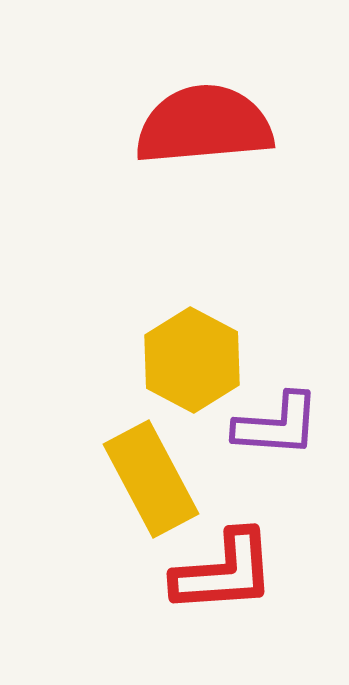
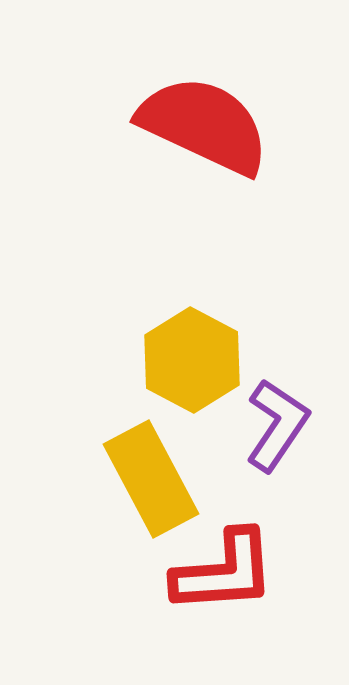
red semicircle: rotated 30 degrees clockwise
purple L-shape: rotated 60 degrees counterclockwise
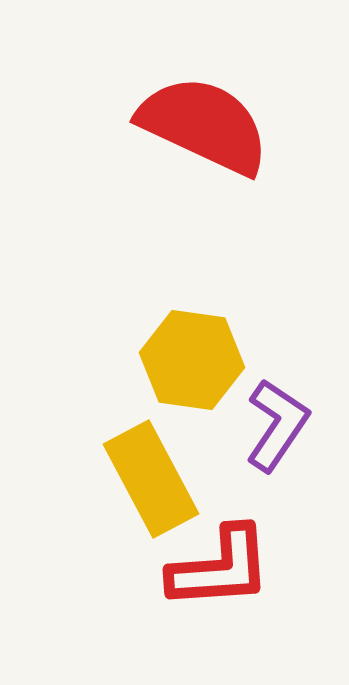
yellow hexagon: rotated 20 degrees counterclockwise
red L-shape: moved 4 px left, 4 px up
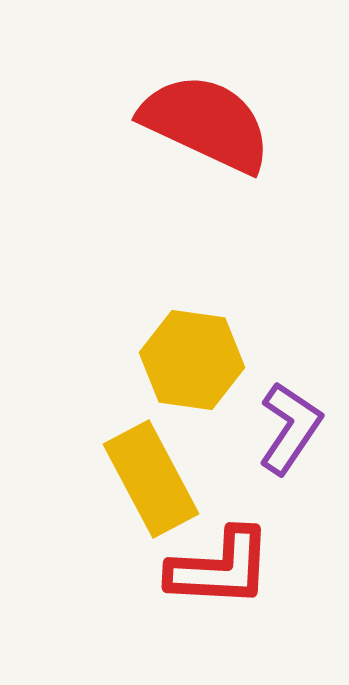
red semicircle: moved 2 px right, 2 px up
purple L-shape: moved 13 px right, 3 px down
red L-shape: rotated 7 degrees clockwise
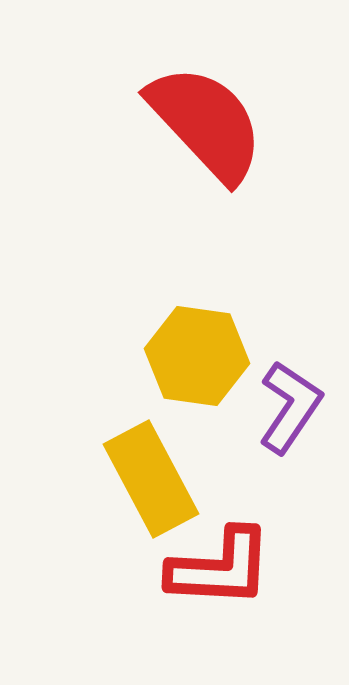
red semicircle: rotated 22 degrees clockwise
yellow hexagon: moved 5 px right, 4 px up
purple L-shape: moved 21 px up
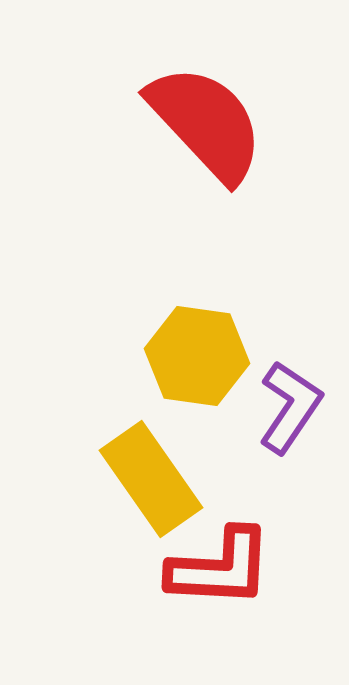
yellow rectangle: rotated 7 degrees counterclockwise
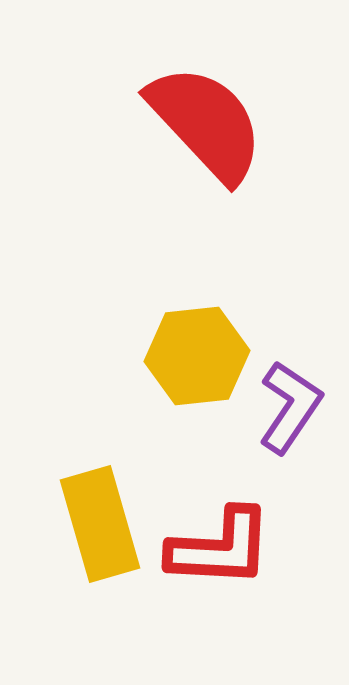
yellow hexagon: rotated 14 degrees counterclockwise
yellow rectangle: moved 51 px left, 45 px down; rotated 19 degrees clockwise
red L-shape: moved 20 px up
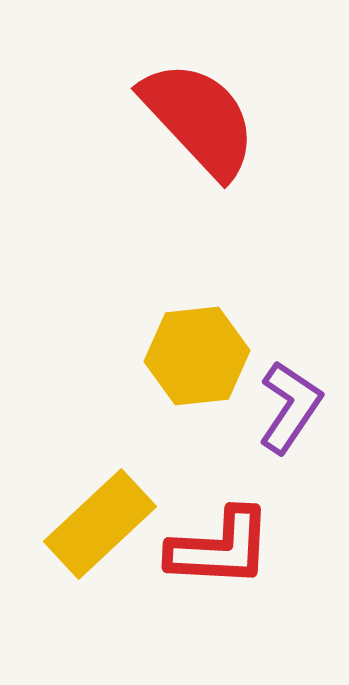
red semicircle: moved 7 px left, 4 px up
yellow rectangle: rotated 63 degrees clockwise
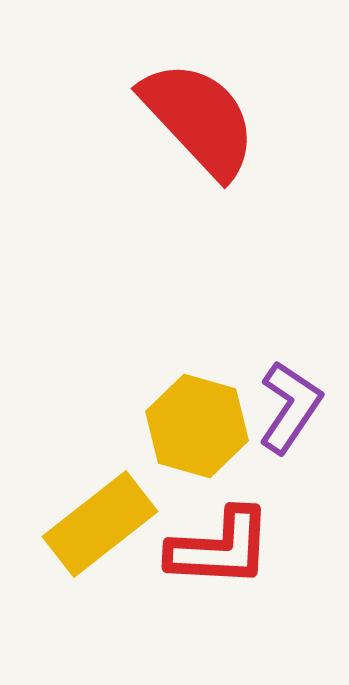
yellow hexagon: moved 70 px down; rotated 22 degrees clockwise
yellow rectangle: rotated 5 degrees clockwise
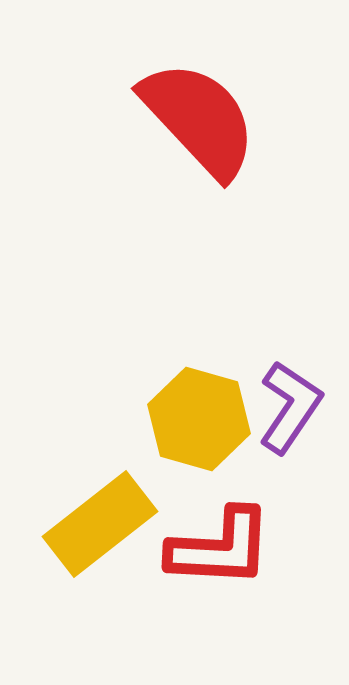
yellow hexagon: moved 2 px right, 7 px up
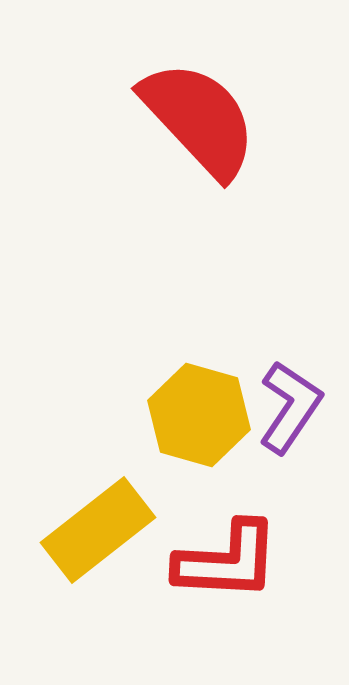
yellow hexagon: moved 4 px up
yellow rectangle: moved 2 px left, 6 px down
red L-shape: moved 7 px right, 13 px down
